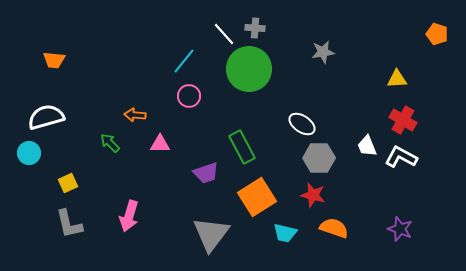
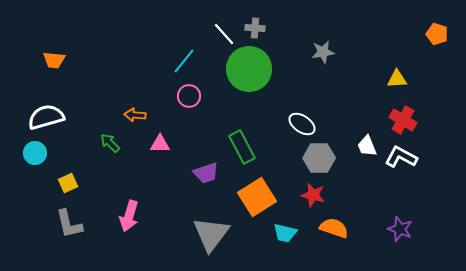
cyan circle: moved 6 px right
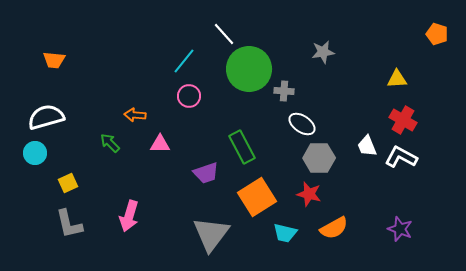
gray cross: moved 29 px right, 63 px down
red star: moved 4 px left, 1 px up
orange semicircle: rotated 132 degrees clockwise
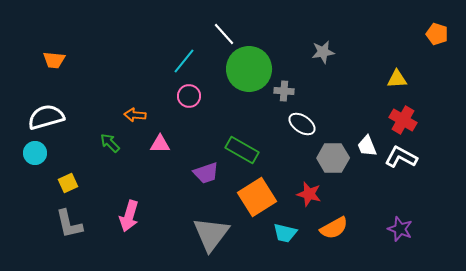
green rectangle: moved 3 px down; rotated 32 degrees counterclockwise
gray hexagon: moved 14 px right
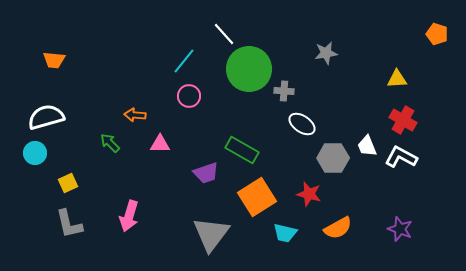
gray star: moved 3 px right, 1 px down
orange semicircle: moved 4 px right
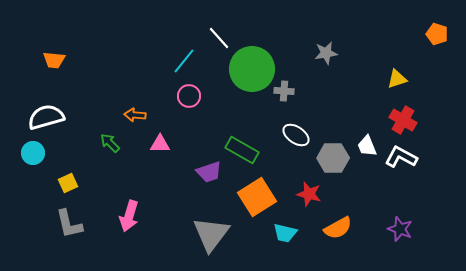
white line: moved 5 px left, 4 px down
green circle: moved 3 px right
yellow triangle: rotated 15 degrees counterclockwise
white ellipse: moved 6 px left, 11 px down
cyan circle: moved 2 px left
purple trapezoid: moved 3 px right, 1 px up
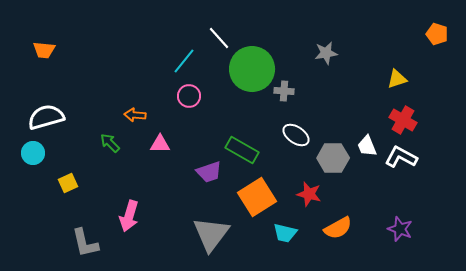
orange trapezoid: moved 10 px left, 10 px up
gray L-shape: moved 16 px right, 19 px down
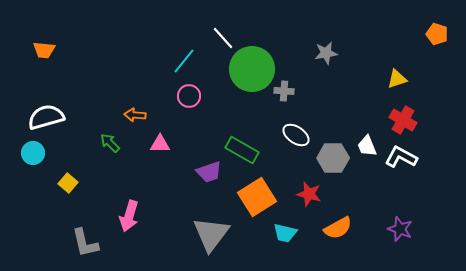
white line: moved 4 px right
yellow square: rotated 24 degrees counterclockwise
